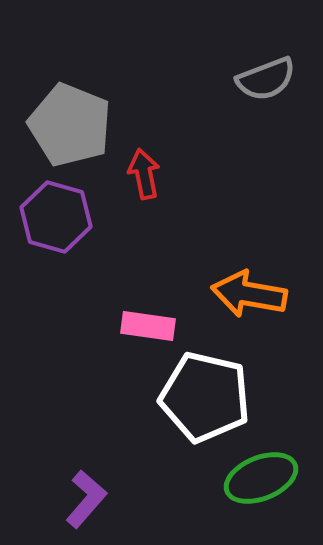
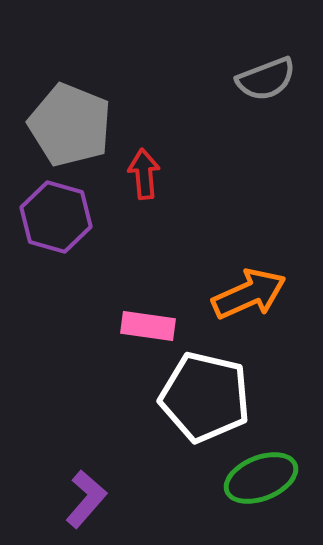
red arrow: rotated 6 degrees clockwise
orange arrow: rotated 146 degrees clockwise
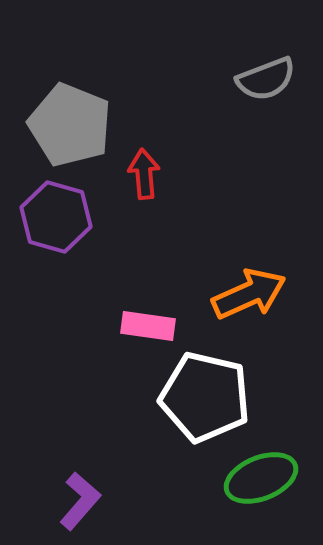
purple L-shape: moved 6 px left, 2 px down
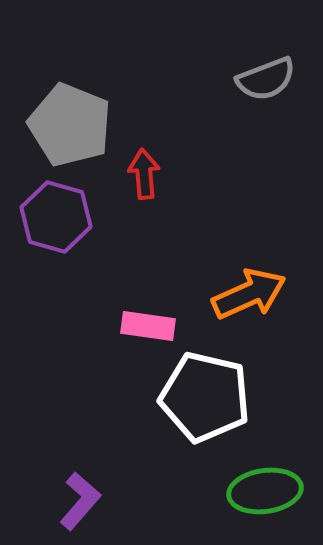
green ellipse: moved 4 px right, 13 px down; rotated 14 degrees clockwise
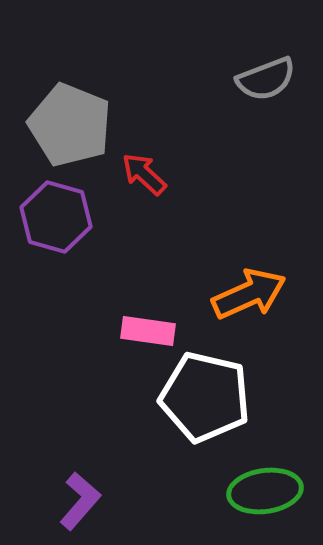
red arrow: rotated 42 degrees counterclockwise
pink rectangle: moved 5 px down
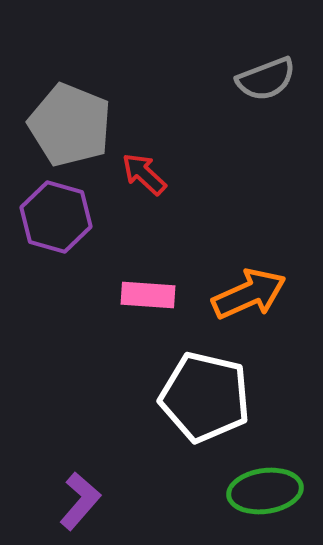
pink rectangle: moved 36 px up; rotated 4 degrees counterclockwise
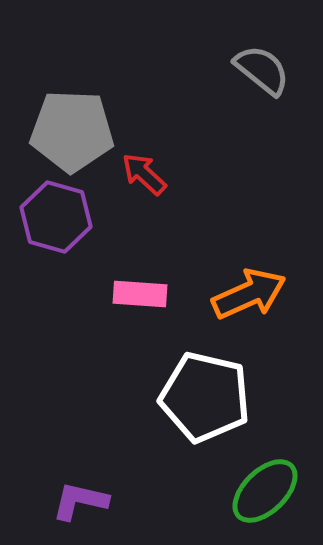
gray semicircle: moved 4 px left, 9 px up; rotated 120 degrees counterclockwise
gray pentagon: moved 2 px right, 6 px down; rotated 20 degrees counterclockwise
pink rectangle: moved 8 px left, 1 px up
green ellipse: rotated 36 degrees counterclockwise
purple L-shape: rotated 118 degrees counterclockwise
